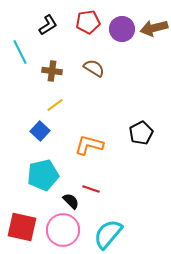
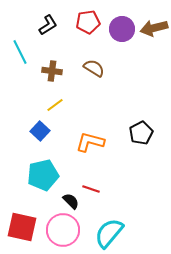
orange L-shape: moved 1 px right, 3 px up
cyan semicircle: moved 1 px right, 1 px up
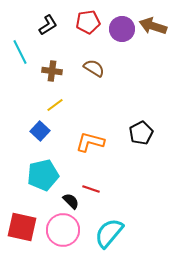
brown arrow: moved 1 px left, 2 px up; rotated 32 degrees clockwise
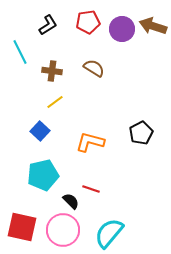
yellow line: moved 3 px up
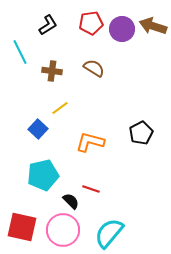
red pentagon: moved 3 px right, 1 px down
yellow line: moved 5 px right, 6 px down
blue square: moved 2 px left, 2 px up
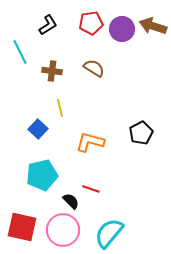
yellow line: rotated 66 degrees counterclockwise
cyan pentagon: moved 1 px left
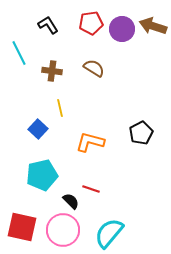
black L-shape: rotated 90 degrees counterclockwise
cyan line: moved 1 px left, 1 px down
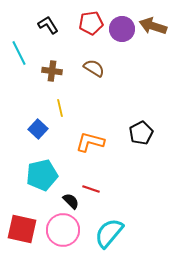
red square: moved 2 px down
